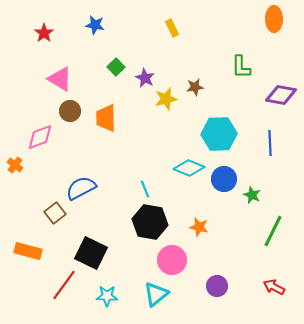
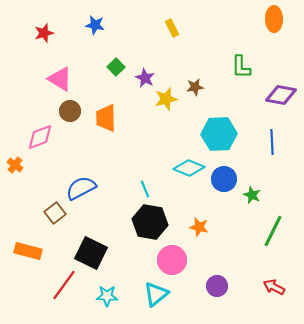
red star: rotated 18 degrees clockwise
blue line: moved 2 px right, 1 px up
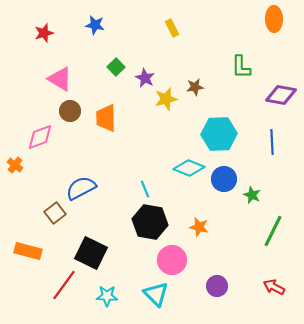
cyan triangle: rotated 36 degrees counterclockwise
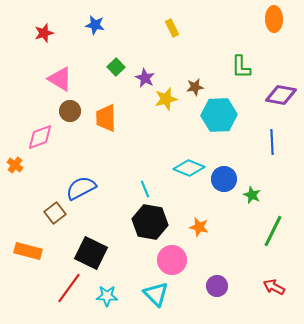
cyan hexagon: moved 19 px up
red line: moved 5 px right, 3 px down
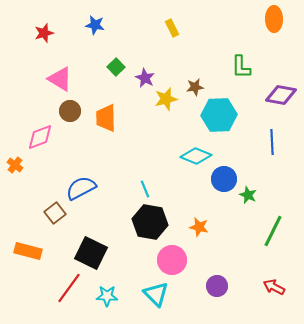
cyan diamond: moved 7 px right, 12 px up
green star: moved 4 px left
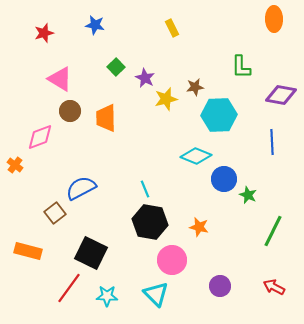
purple circle: moved 3 px right
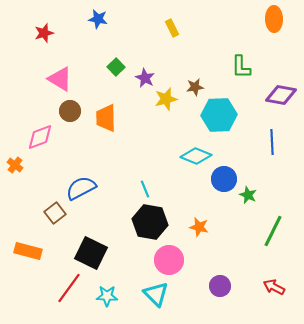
blue star: moved 3 px right, 6 px up
pink circle: moved 3 px left
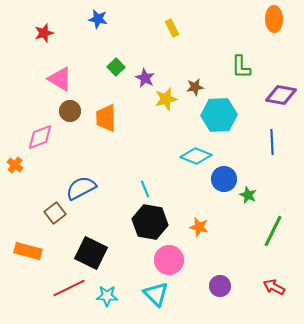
red line: rotated 28 degrees clockwise
